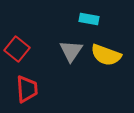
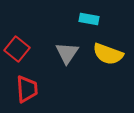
gray triangle: moved 4 px left, 2 px down
yellow semicircle: moved 2 px right, 1 px up
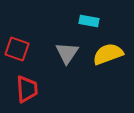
cyan rectangle: moved 2 px down
red square: rotated 20 degrees counterclockwise
yellow semicircle: rotated 140 degrees clockwise
